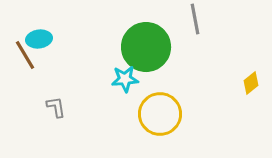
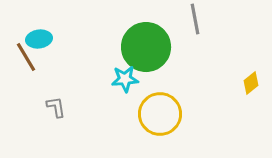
brown line: moved 1 px right, 2 px down
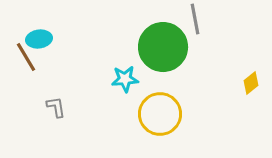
green circle: moved 17 px right
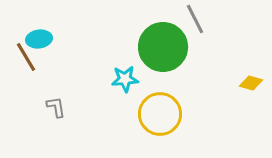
gray line: rotated 16 degrees counterclockwise
yellow diamond: rotated 55 degrees clockwise
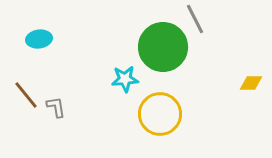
brown line: moved 38 px down; rotated 8 degrees counterclockwise
yellow diamond: rotated 15 degrees counterclockwise
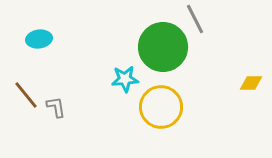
yellow circle: moved 1 px right, 7 px up
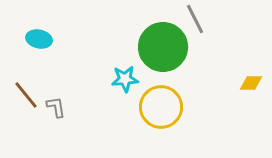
cyan ellipse: rotated 20 degrees clockwise
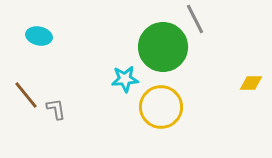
cyan ellipse: moved 3 px up
gray L-shape: moved 2 px down
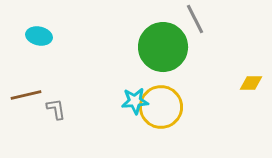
cyan star: moved 10 px right, 22 px down
brown line: rotated 64 degrees counterclockwise
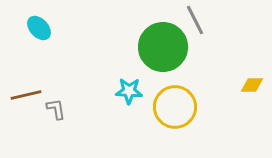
gray line: moved 1 px down
cyan ellipse: moved 8 px up; rotated 35 degrees clockwise
yellow diamond: moved 1 px right, 2 px down
cyan star: moved 6 px left, 10 px up; rotated 8 degrees clockwise
yellow circle: moved 14 px right
